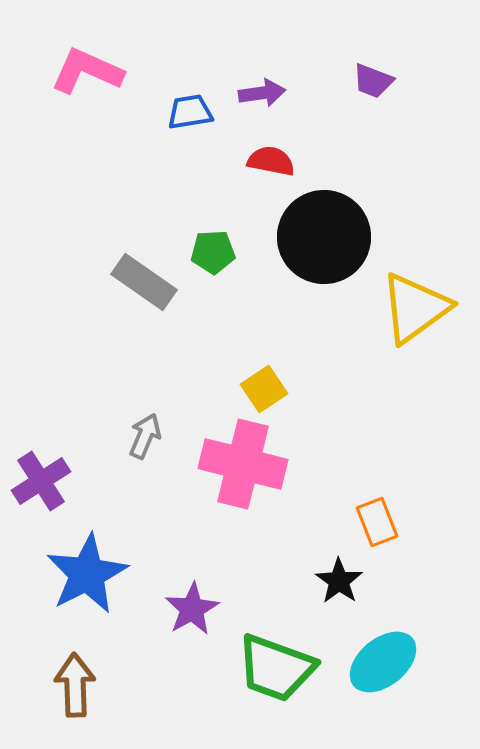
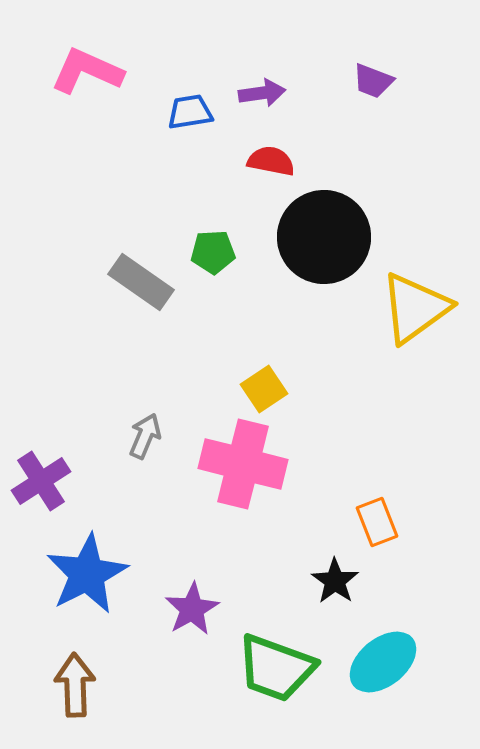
gray rectangle: moved 3 px left
black star: moved 4 px left
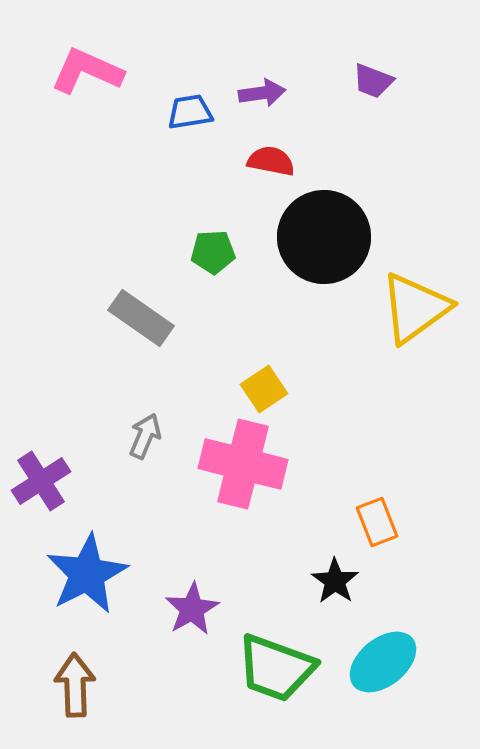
gray rectangle: moved 36 px down
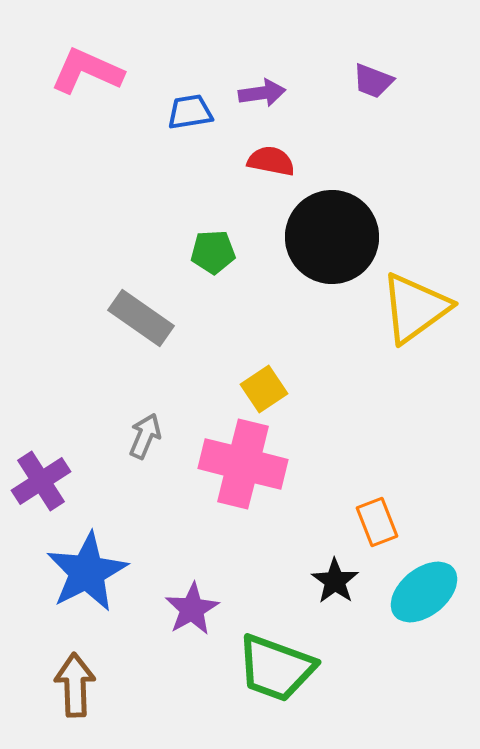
black circle: moved 8 px right
blue star: moved 2 px up
cyan ellipse: moved 41 px right, 70 px up
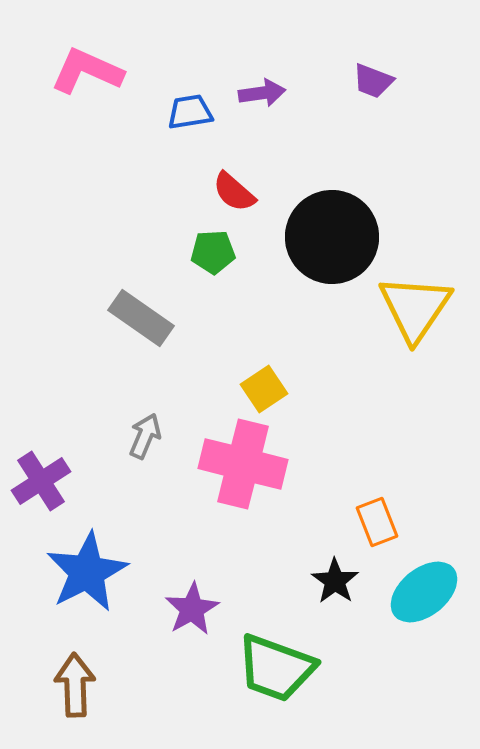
red semicircle: moved 37 px left, 31 px down; rotated 150 degrees counterclockwise
yellow triangle: rotated 20 degrees counterclockwise
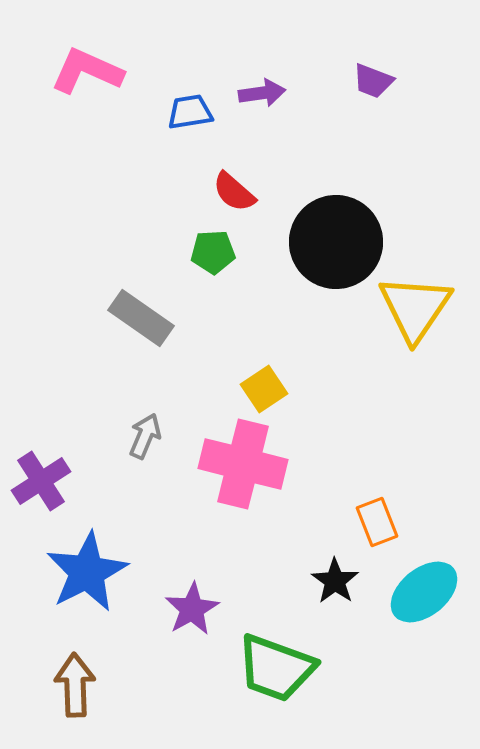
black circle: moved 4 px right, 5 px down
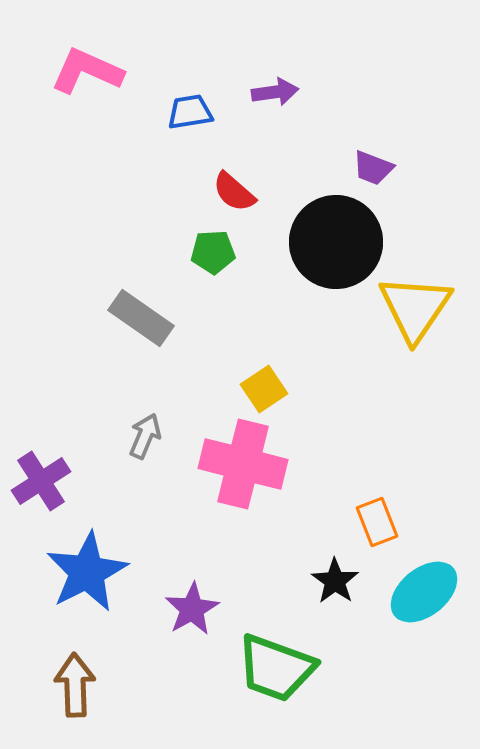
purple trapezoid: moved 87 px down
purple arrow: moved 13 px right, 1 px up
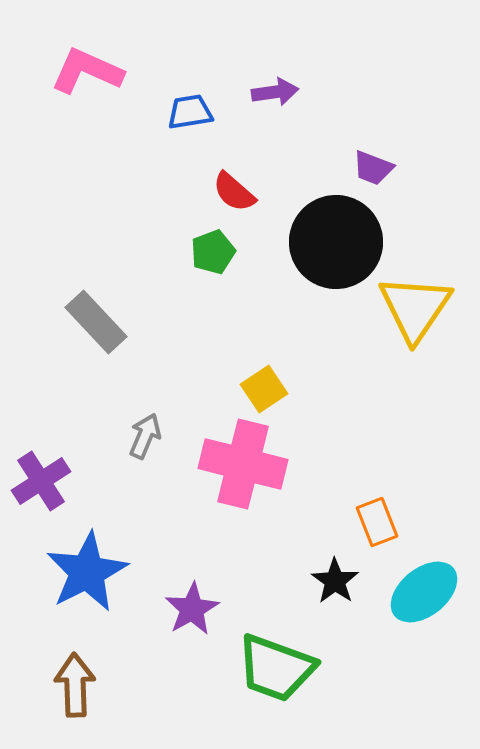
green pentagon: rotated 18 degrees counterclockwise
gray rectangle: moved 45 px left, 4 px down; rotated 12 degrees clockwise
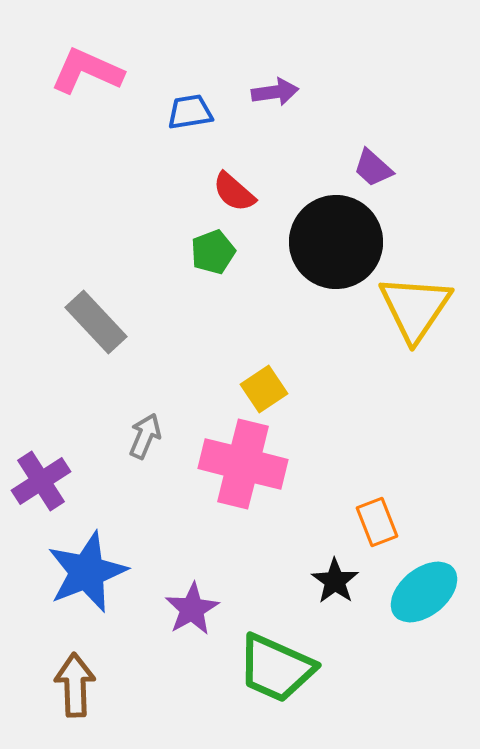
purple trapezoid: rotated 21 degrees clockwise
blue star: rotated 6 degrees clockwise
green trapezoid: rotated 4 degrees clockwise
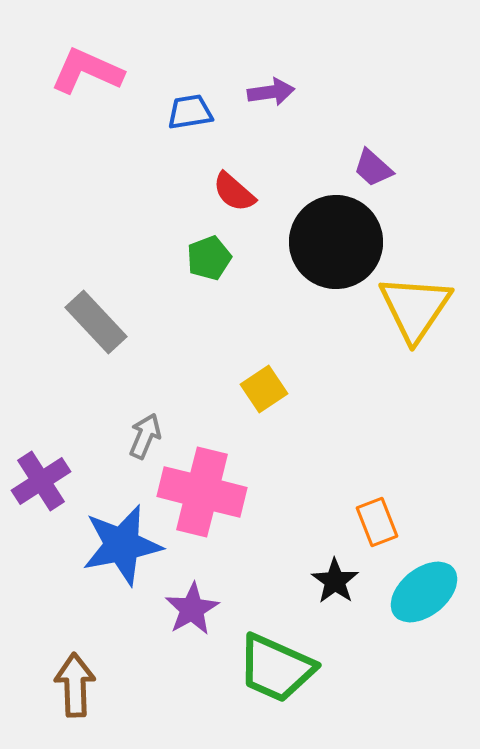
purple arrow: moved 4 px left
green pentagon: moved 4 px left, 6 px down
pink cross: moved 41 px left, 28 px down
blue star: moved 35 px right, 27 px up; rotated 10 degrees clockwise
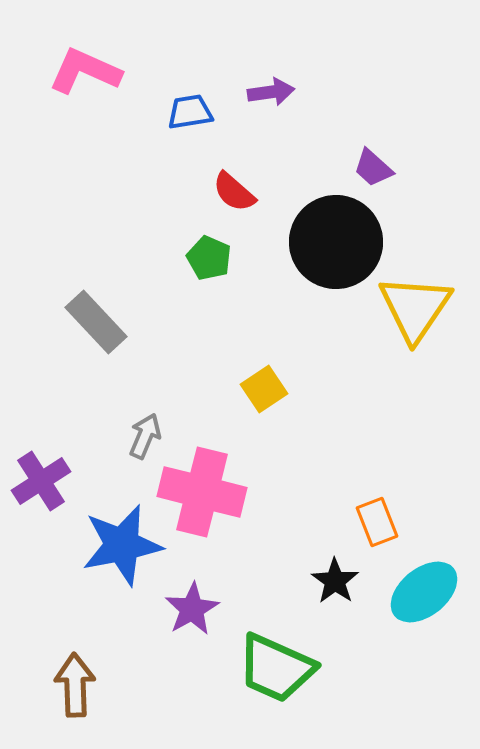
pink L-shape: moved 2 px left
green pentagon: rotated 27 degrees counterclockwise
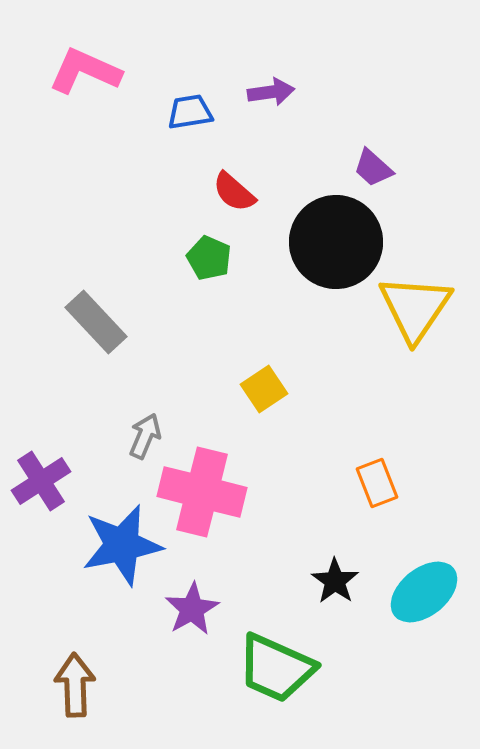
orange rectangle: moved 39 px up
